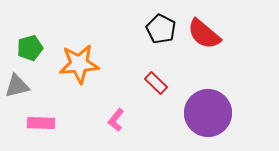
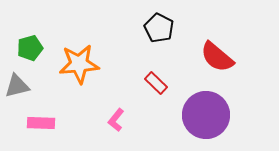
black pentagon: moved 2 px left, 1 px up
red semicircle: moved 13 px right, 23 px down
purple circle: moved 2 px left, 2 px down
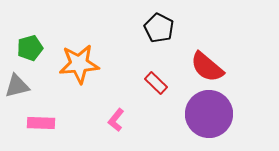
red semicircle: moved 10 px left, 10 px down
purple circle: moved 3 px right, 1 px up
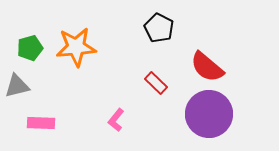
orange star: moved 3 px left, 17 px up
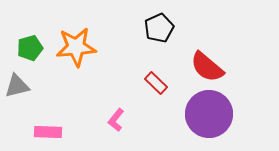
black pentagon: rotated 20 degrees clockwise
pink rectangle: moved 7 px right, 9 px down
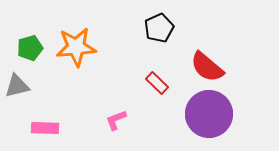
red rectangle: moved 1 px right
pink L-shape: rotated 30 degrees clockwise
pink rectangle: moved 3 px left, 4 px up
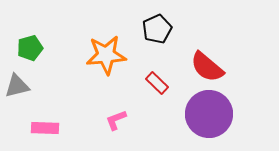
black pentagon: moved 2 px left, 1 px down
orange star: moved 30 px right, 8 px down
